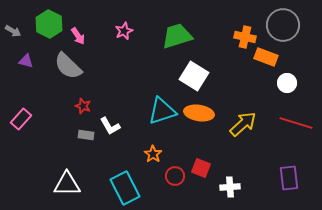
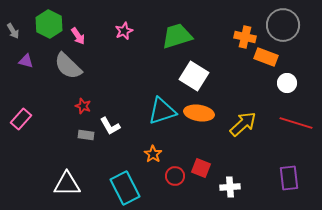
gray arrow: rotated 28 degrees clockwise
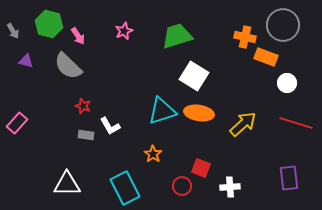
green hexagon: rotated 12 degrees counterclockwise
pink rectangle: moved 4 px left, 4 px down
red circle: moved 7 px right, 10 px down
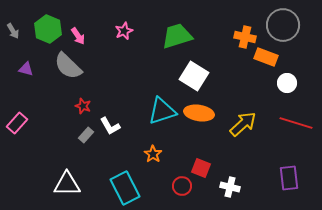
green hexagon: moved 1 px left, 5 px down; rotated 8 degrees clockwise
purple triangle: moved 8 px down
gray rectangle: rotated 56 degrees counterclockwise
white cross: rotated 18 degrees clockwise
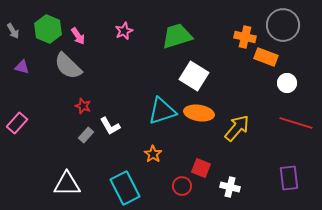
purple triangle: moved 4 px left, 2 px up
yellow arrow: moved 6 px left, 4 px down; rotated 8 degrees counterclockwise
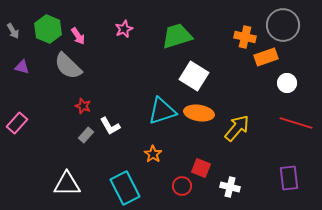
pink star: moved 2 px up
orange rectangle: rotated 40 degrees counterclockwise
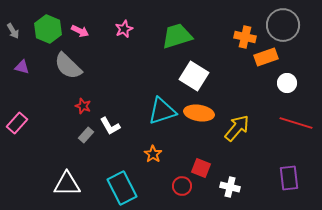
pink arrow: moved 2 px right, 5 px up; rotated 30 degrees counterclockwise
cyan rectangle: moved 3 px left
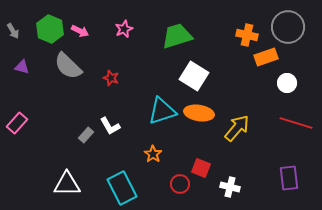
gray circle: moved 5 px right, 2 px down
green hexagon: moved 2 px right
orange cross: moved 2 px right, 2 px up
red star: moved 28 px right, 28 px up
red circle: moved 2 px left, 2 px up
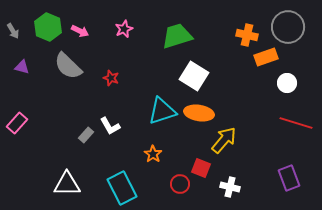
green hexagon: moved 2 px left, 2 px up
yellow arrow: moved 13 px left, 12 px down
purple rectangle: rotated 15 degrees counterclockwise
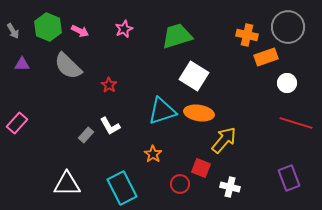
purple triangle: moved 3 px up; rotated 14 degrees counterclockwise
red star: moved 2 px left, 7 px down; rotated 14 degrees clockwise
